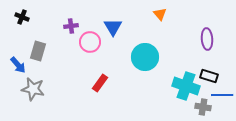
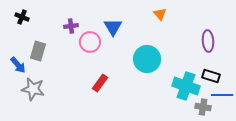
purple ellipse: moved 1 px right, 2 px down
cyan circle: moved 2 px right, 2 px down
black rectangle: moved 2 px right
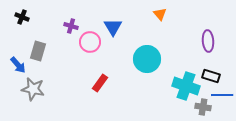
purple cross: rotated 24 degrees clockwise
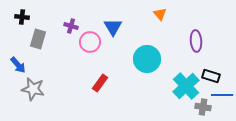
black cross: rotated 16 degrees counterclockwise
purple ellipse: moved 12 px left
gray rectangle: moved 12 px up
cyan cross: rotated 28 degrees clockwise
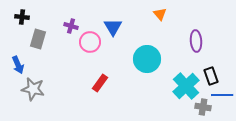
blue arrow: rotated 18 degrees clockwise
black rectangle: rotated 54 degrees clockwise
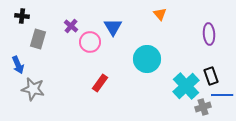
black cross: moved 1 px up
purple cross: rotated 24 degrees clockwise
purple ellipse: moved 13 px right, 7 px up
gray cross: rotated 28 degrees counterclockwise
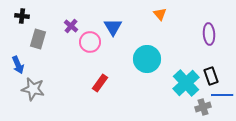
cyan cross: moved 3 px up
